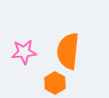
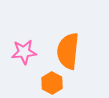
orange hexagon: moved 3 px left
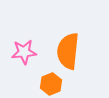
orange hexagon: moved 1 px left, 1 px down; rotated 10 degrees clockwise
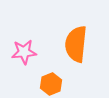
orange semicircle: moved 8 px right, 7 px up
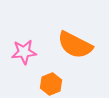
orange semicircle: moved 1 px left, 1 px down; rotated 69 degrees counterclockwise
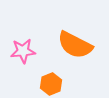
pink star: moved 1 px left, 1 px up
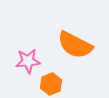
pink star: moved 5 px right, 10 px down
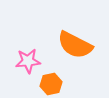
orange hexagon: rotated 10 degrees clockwise
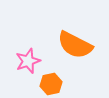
pink star: rotated 15 degrees counterclockwise
